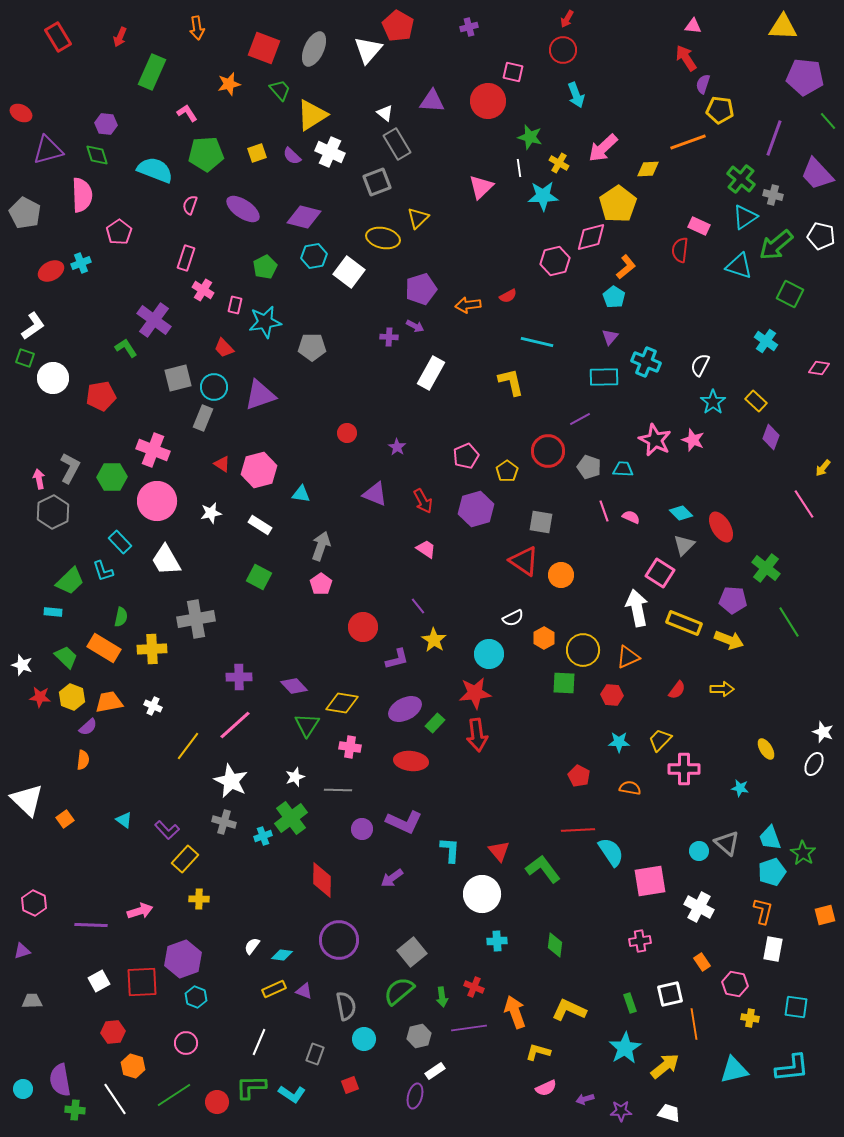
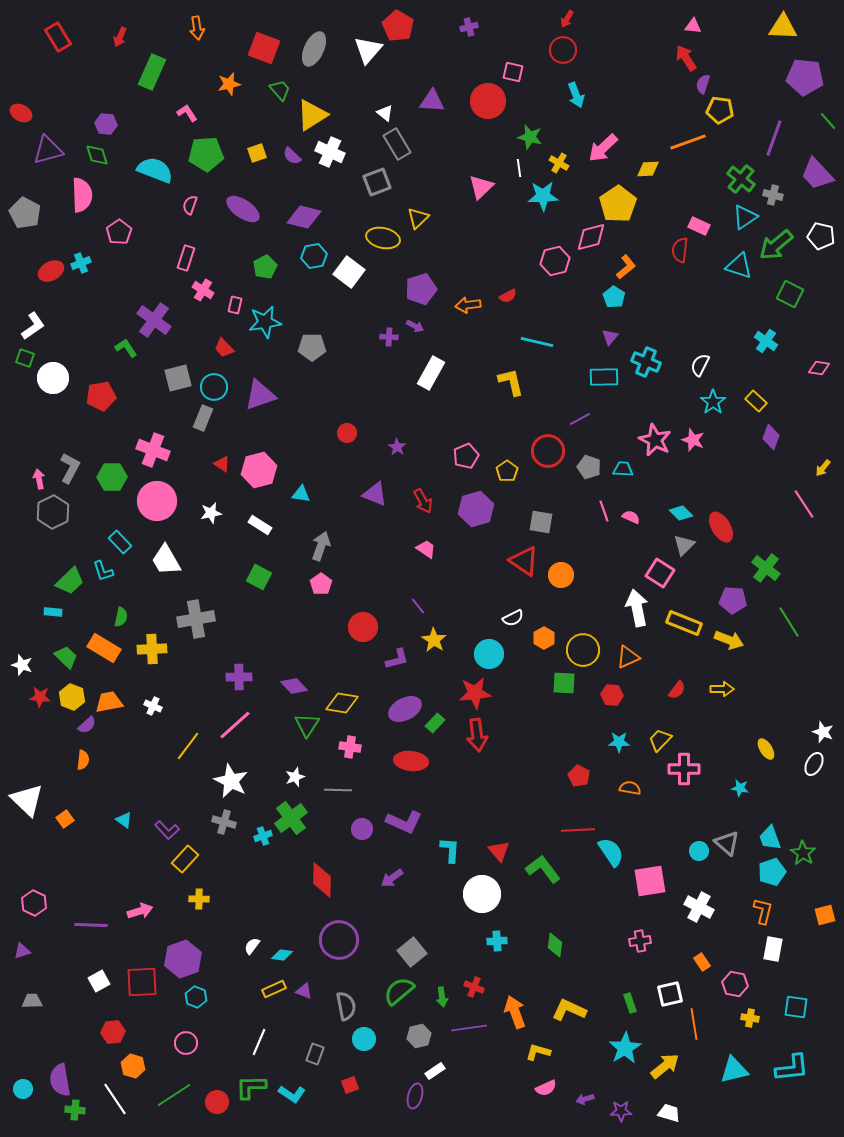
purple semicircle at (88, 727): moved 1 px left, 2 px up
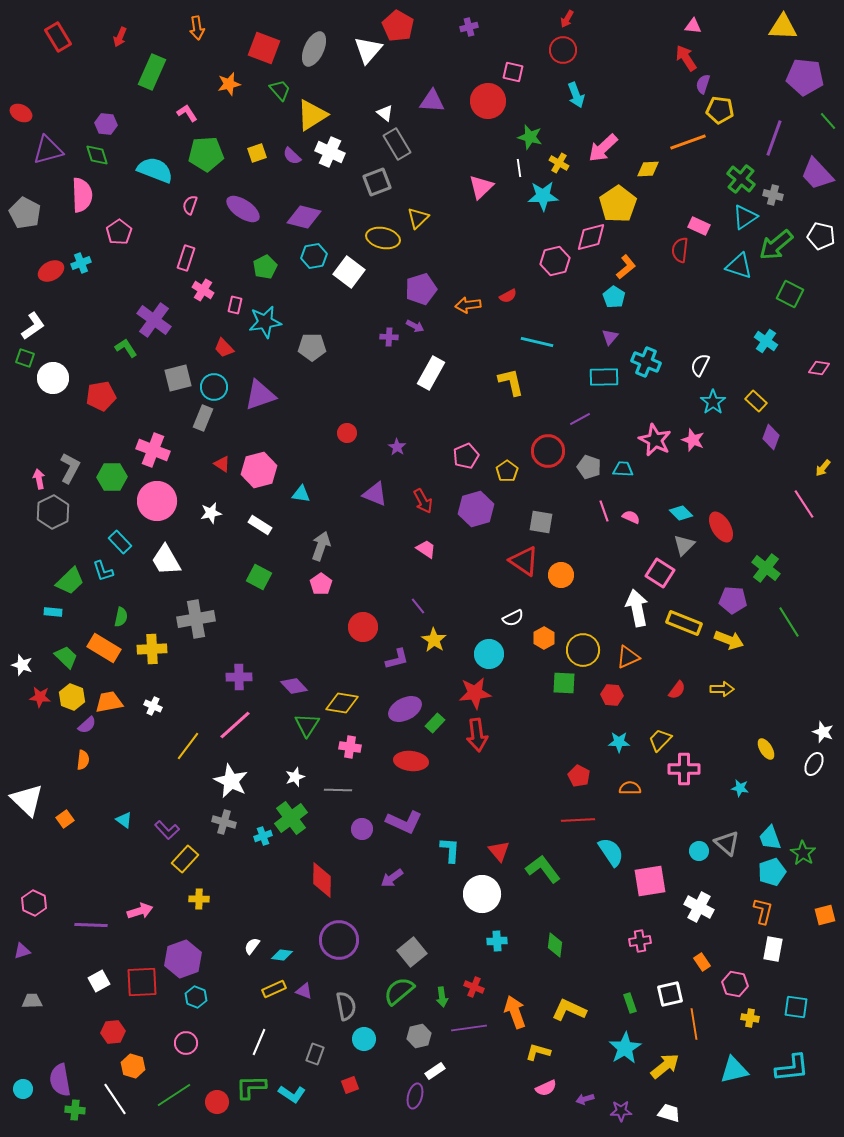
orange semicircle at (630, 788): rotated 10 degrees counterclockwise
red line at (578, 830): moved 10 px up
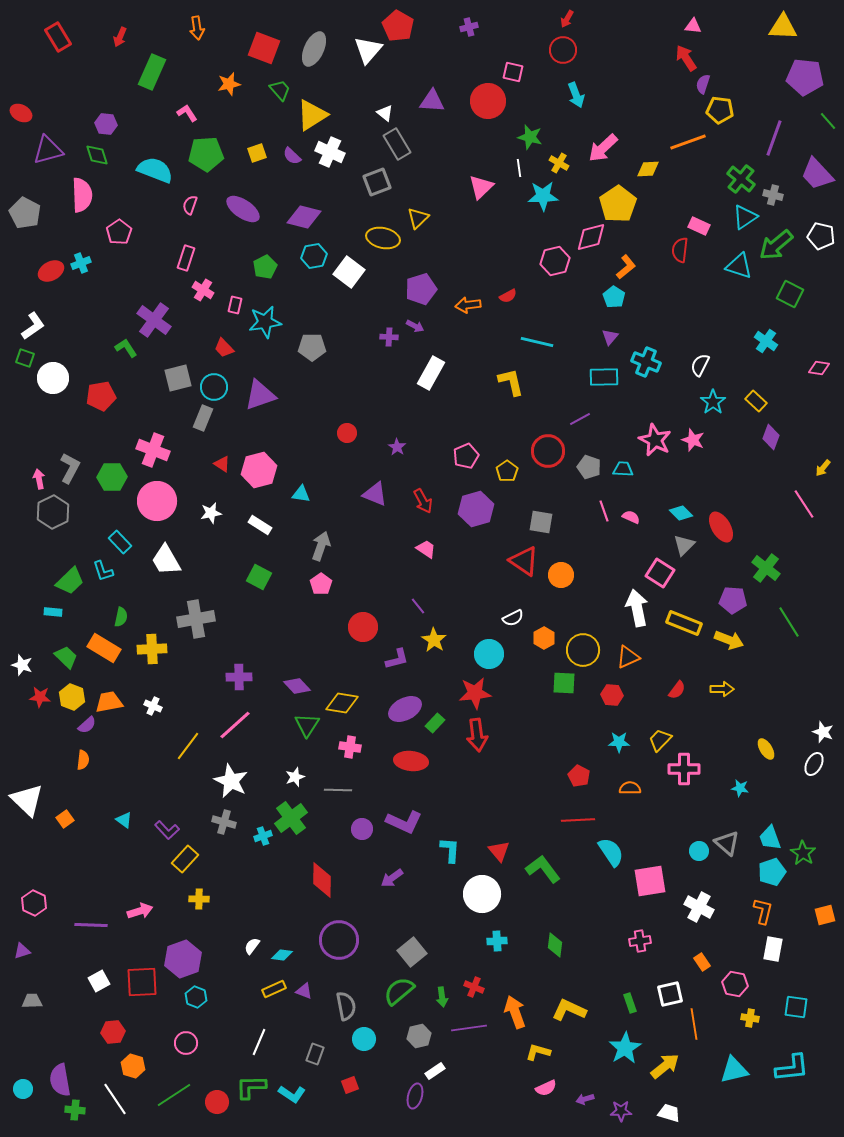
purple diamond at (294, 686): moved 3 px right
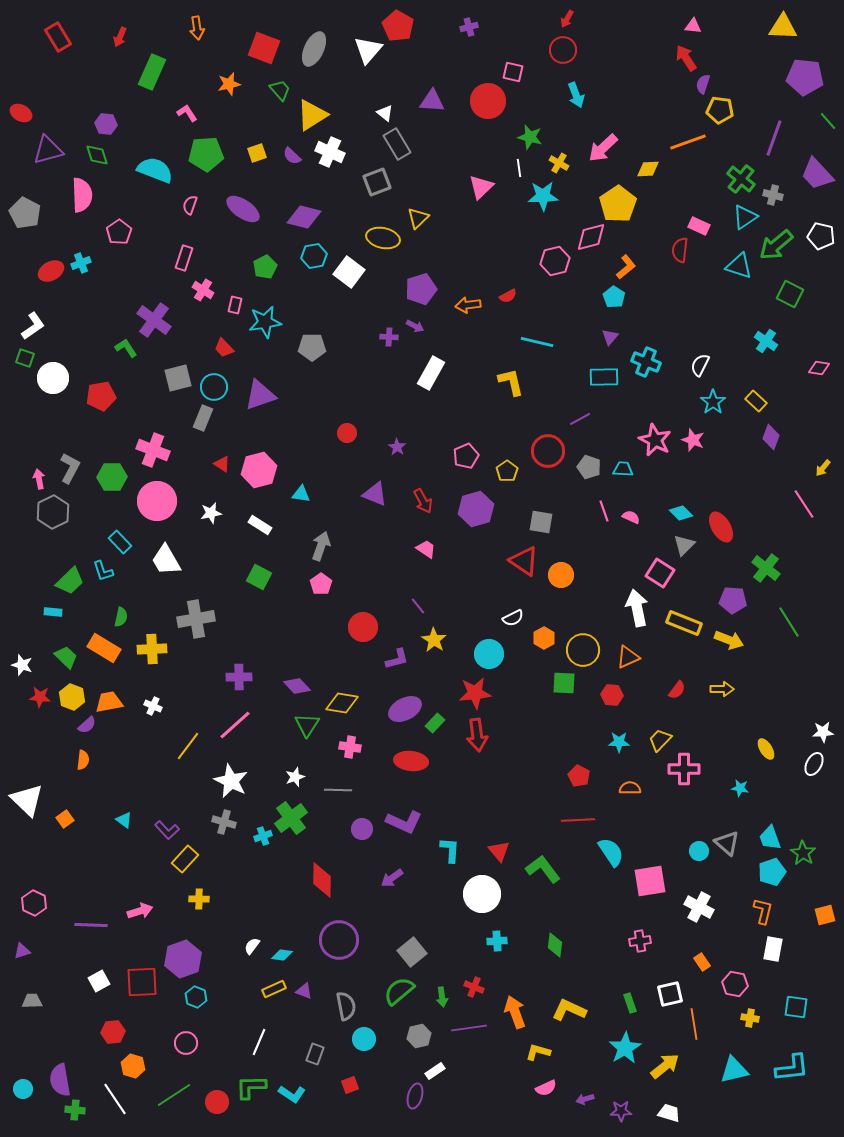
pink rectangle at (186, 258): moved 2 px left
white star at (823, 732): rotated 25 degrees counterclockwise
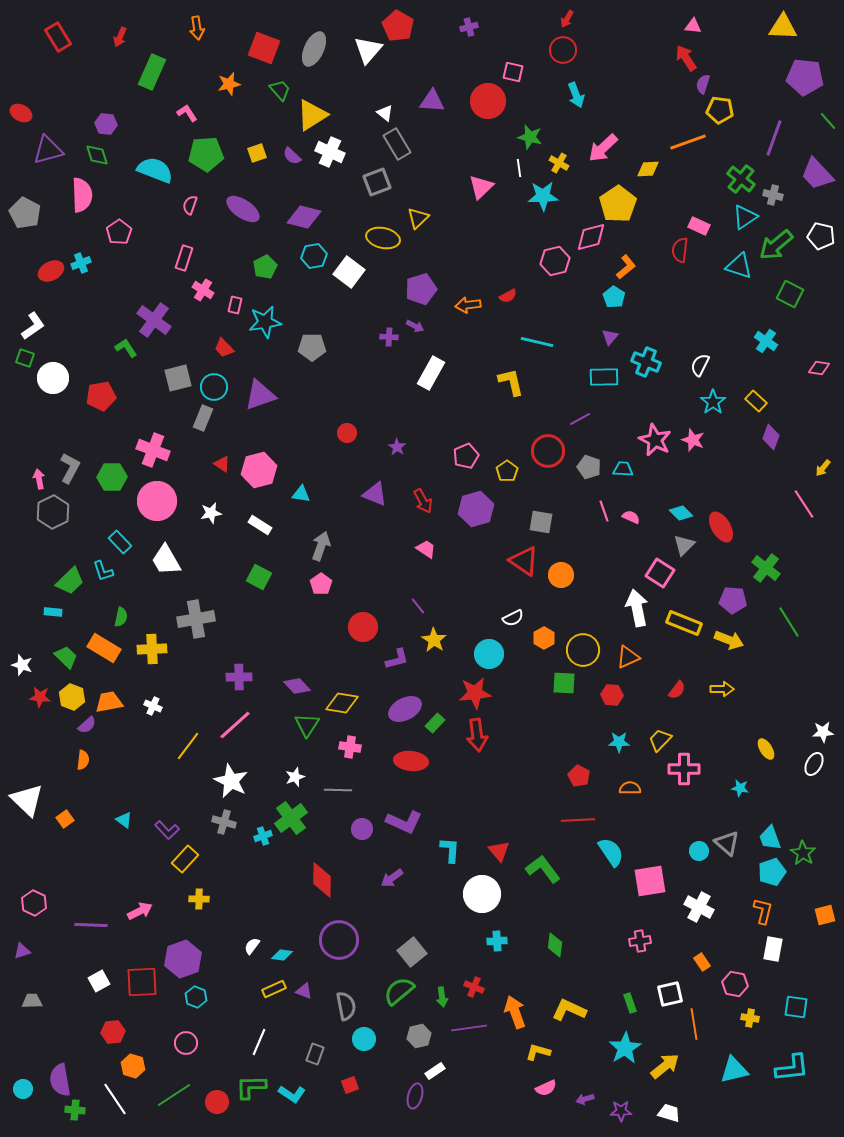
pink arrow at (140, 911): rotated 10 degrees counterclockwise
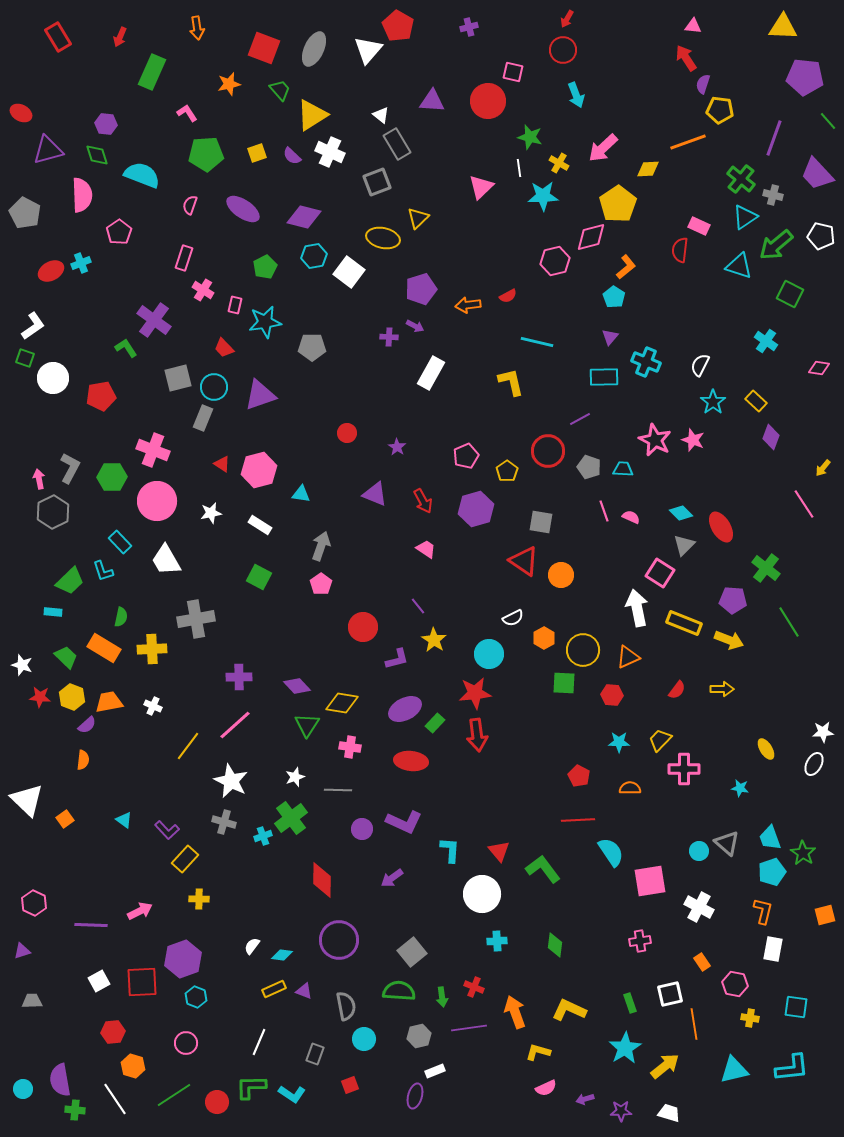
white triangle at (385, 113): moved 4 px left, 2 px down
cyan semicircle at (155, 170): moved 13 px left, 5 px down
green semicircle at (399, 991): rotated 44 degrees clockwise
white rectangle at (435, 1071): rotated 12 degrees clockwise
